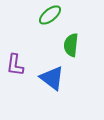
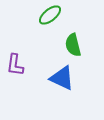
green semicircle: moved 2 px right; rotated 20 degrees counterclockwise
blue triangle: moved 10 px right; rotated 12 degrees counterclockwise
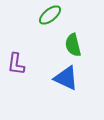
purple L-shape: moved 1 px right, 1 px up
blue triangle: moved 4 px right
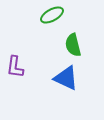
green ellipse: moved 2 px right; rotated 10 degrees clockwise
purple L-shape: moved 1 px left, 3 px down
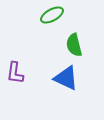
green semicircle: moved 1 px right
purple L-shape: moved 6 px down
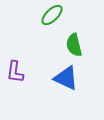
green ellipse: rotated 15 degrees counterclockwise
purple L-shape: moved 1 px up
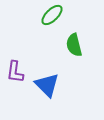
blue triangle: moved 19 px left, 7 px down; rotated 20 degrees clockwise
